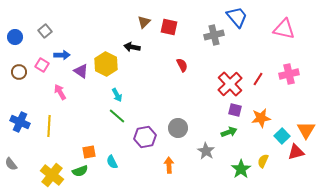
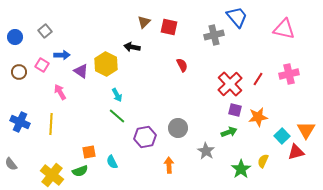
orange star: moved 3 px left, 1 px up
yellow line: moved 2 px right, 2 px up
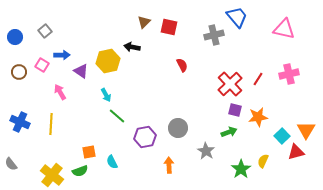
yellow hexagon: moved 2 px right, 3 px up; rotated 20 degrees clockwise
cyan arrow: moved 11 px left
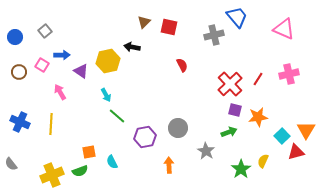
pink triangle: rotated 10 degrees clockwise
yellow cross: rotated 30 degrees clockwise
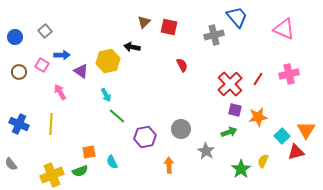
blue cross: moved 1 px left, 2 px down
gray circle: moved 3 px right, 1 px down
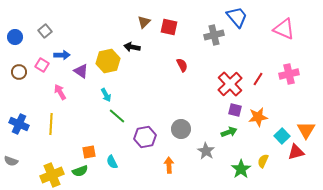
gray semicircle: moved 3 px up; rotated 32 degrees counterclockwise
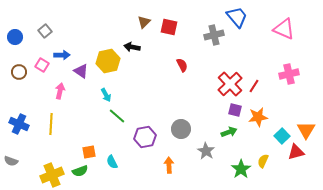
red line: moved 4 px left, 7 px down
pink arrow: moved 1 px up; rotated 42 degrees clockwise
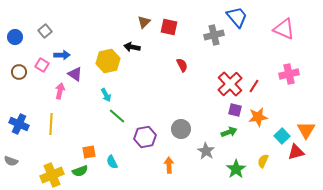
purple triangle: moved 6 px left, 3 px down
green star: moved 5 px left
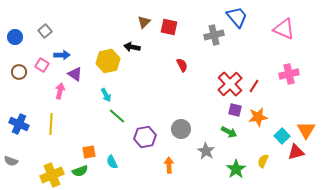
green arrow: rotated 49 degrees clockwise
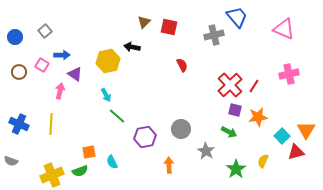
red cross: moved 1 px down
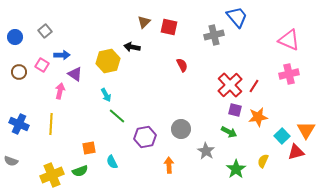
pink triangle: moved 5 px right, 11 px down
orange square: moved 4 px up
